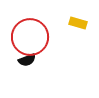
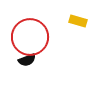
yellow rectangle: moved 2 px up
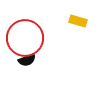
red circle: moved 5 px left, 1 px down
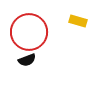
red circle: moved 4 px right, 6 px up
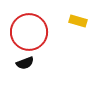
black semicircle: moved 2 px left, 3 px down
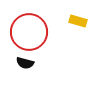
black semicircle: rotated 36 degrees clockwise
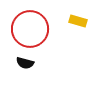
red circle: moved 1 px right, 3 px up
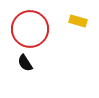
black semicircle: rotated 42 degrees clockwise
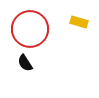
yellow rectangle: moved 1 px right, 1 px down
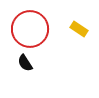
yellow rectangle: moved 7 px down; rotated 18 degrees clockwise
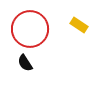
yellow rectangle: moved 4 px up
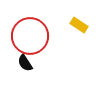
red circle: moved 7 px down
